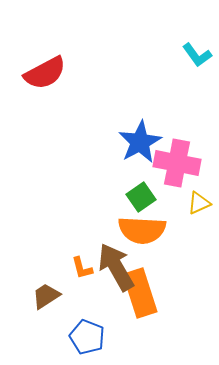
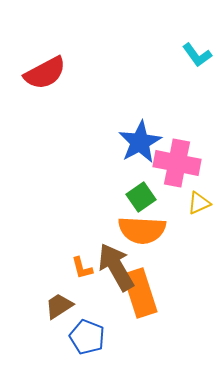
brown trapezoid: moved 13 px right, 10 px down
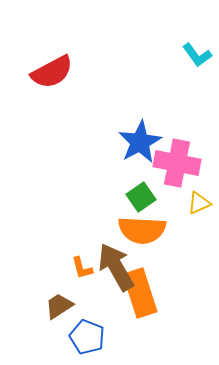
red semicircle: moved 7 px right, 1 px up
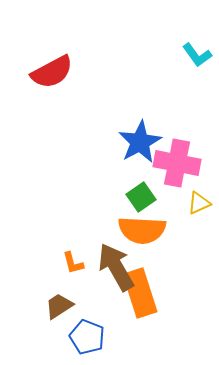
orange L-shape: moved 9 px left, 5 px up
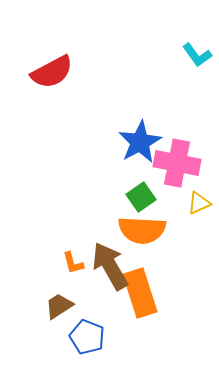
brown arrow: moved 6 px left, 1 px up
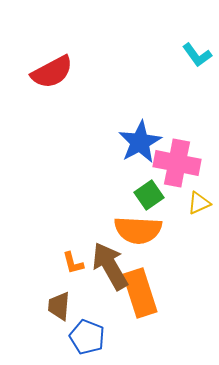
green square: moved 8 px right, 2 px up
orange semicircle: moved 4 px left
brown trapezoid: rotated 52 degrees counterclockwise
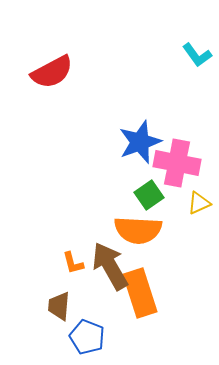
blue star: rotated 9 degrees clockwise
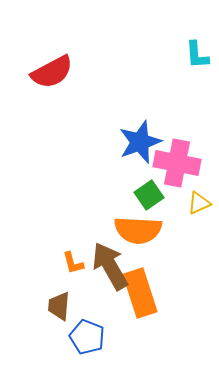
cyan L-shape: rotated 32 degrees clockwise
